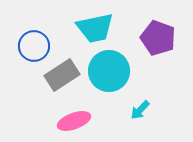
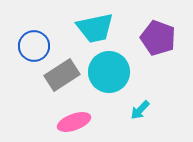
cyan circle: moved 1 px down
pink ellipse: moved 1 px down
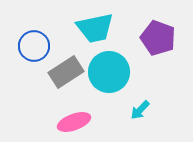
gray rectangle: moved 4 px right, 3 px up
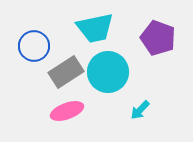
cyan circle: moved 1 px left
pink ellipse: moved 7 px left, 11 px up
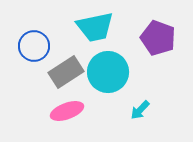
cyan trapezoid: moved 1 px up
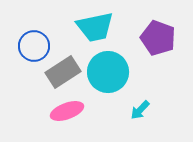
gray rectangle: moved 3 px left
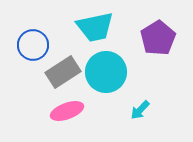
purple pentagon: rotated 20 degrees clockwise
blue circle: moved 1 px left, 1 px up
cyan circle: moved 2 px left
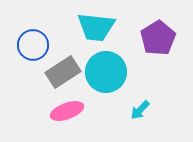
cyan trapezoid: moved 1 px right; rotated 18 degrees clockwise
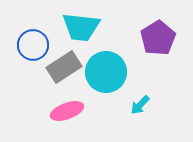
cyan trapezoid: moved 15 px left
gray rectangle: moved 1 px right, 5 px up
cyan arrow: moved 5 px up
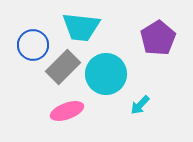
gray rectangle: moved 1 px left; rotated 12 degrees counterclockwise
cyan circle: moved 2 px down
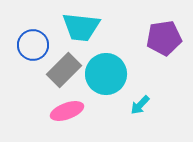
purple pentagon: moved 6 px right; rotated 24 degrees clockwise
gray rectangle: moved 1 px right, 3 px down
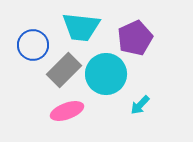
purple pentagon: moved 29 px left; rotated 16 degrees counterclockwise
